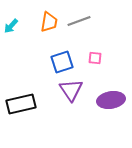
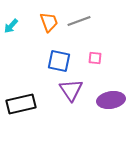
orange trapezoid: rotated 30 degrees counterclockwise
blue square: moved 3 px left, 1 px up; rotated 30 degrees clockwise
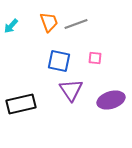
gray line: moved 3 px left, 3 px down
purple ellipse: rotated 8 degrees counterclockwise
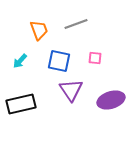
orange trapezoid: moved 10 px left, 8 px down
cyan arrow: moved 9 px right, 35 px down
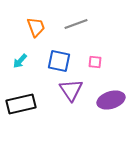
orange trapezoid: moved 3 px left, 3 px up
pink square: moved 4 px down
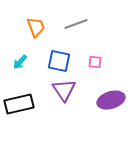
cyan arrow: moved 1 px down
purple triangle: moved 7 px left
black rectangle: moved 2 px left
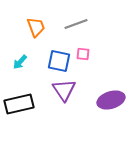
pink square: moved 12 px left, 8 px up
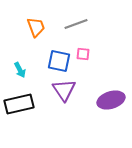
cyan arrow: moved 8 px down; rotated 70 degrees counterclockwise
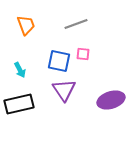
orange trapezoid: moved 10 px left, 2 px up
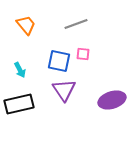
orange trapezoid: rotated 20 degrees counterclockwise
purple ellipse: moved 1 px right
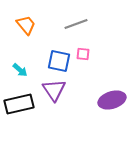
cyan arrow: rotated 21 degrees counterclockwise
purple triangle: moved 10 px left
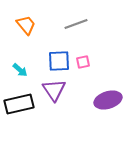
pink square: moved 8 px down; rotated 16 degrees counterclockwise
blue square: rotated 15 degrees counterclockwise
purple ellipse: moved 4 px left
